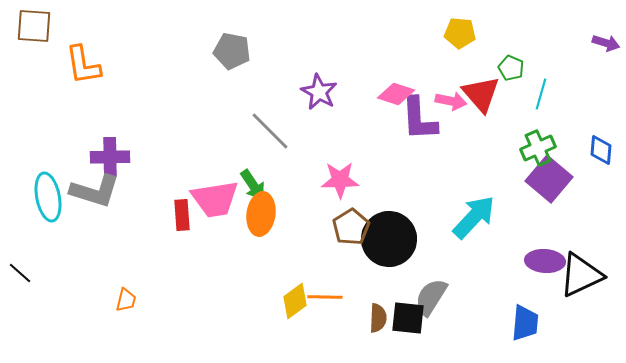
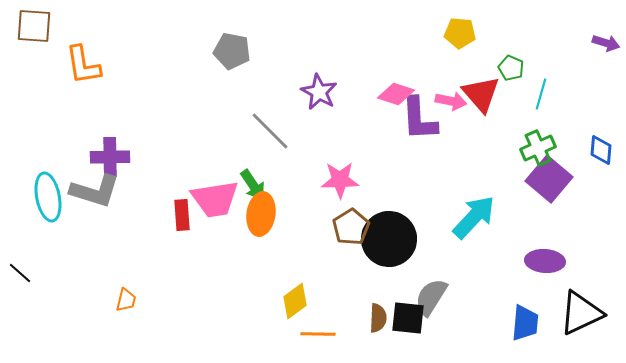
black triangle: moved 38 px down
orange line: moved 7 px left, 37 px down
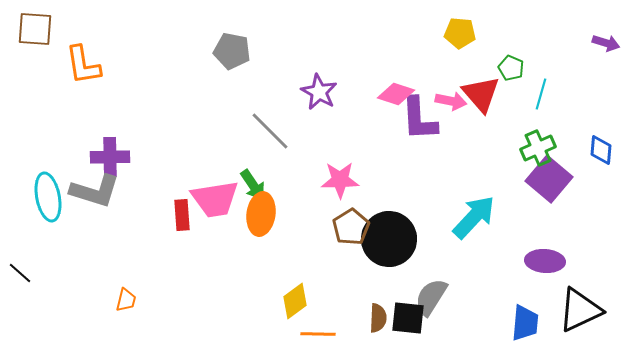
brown square: moved 1 px right, 3 px down
black triangle: moved 1 px left, 3 px up
